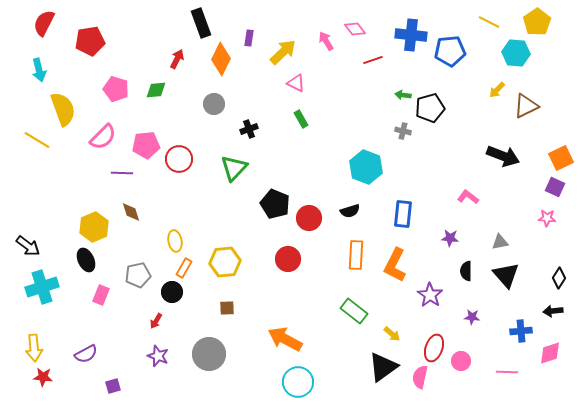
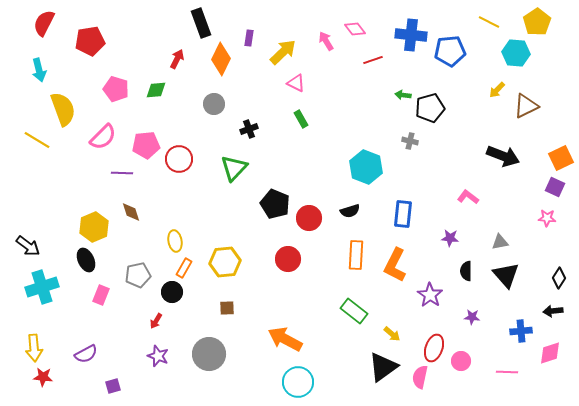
gray cross at (403, 131): moved 7 px right, 10 px down
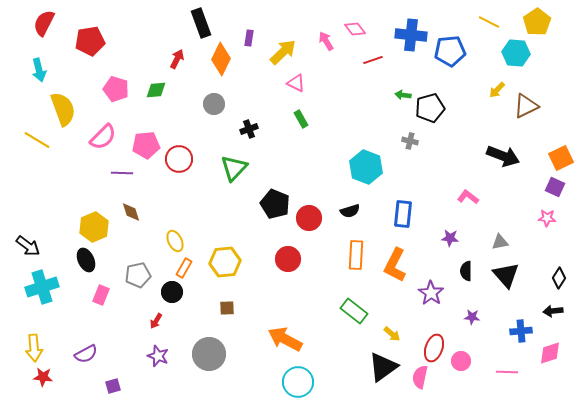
yellow ellipse at (175, 241): rotated 15 degrees counterclockwise
purple star at (430, 295): moved 1 px right, 2 px up
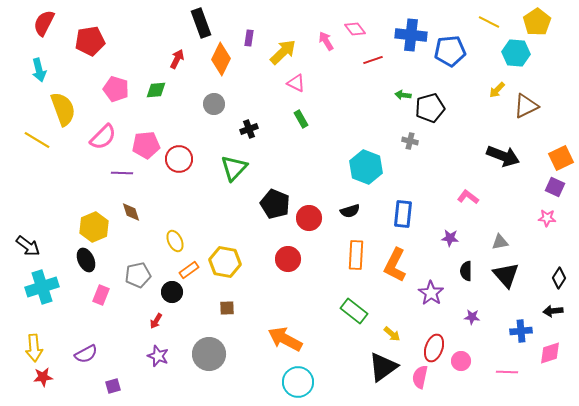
yellow hexagon at (225, 262): rotated 16 degrees clockwise
orange rectangle at (184, 268): moved 5 px right, 2 px down; rotated 24 degrees clockwise
red star at (43, 377): rotated 12 degrees counterclockwise
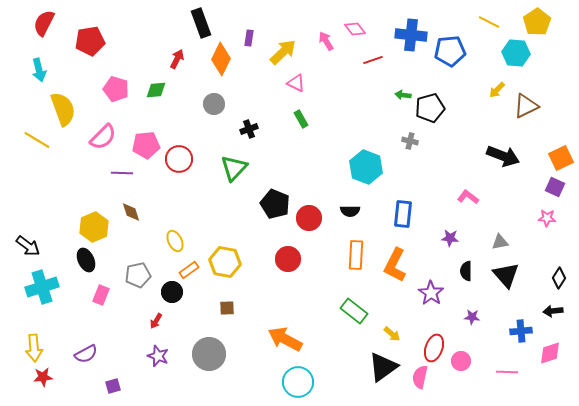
black semicircle at (350, 211): rotated 18 degrees clockwise
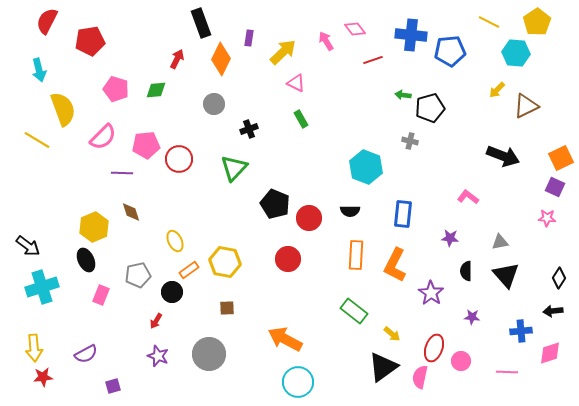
red semicircle at (44, 23): moved 3 px right, 2 px up
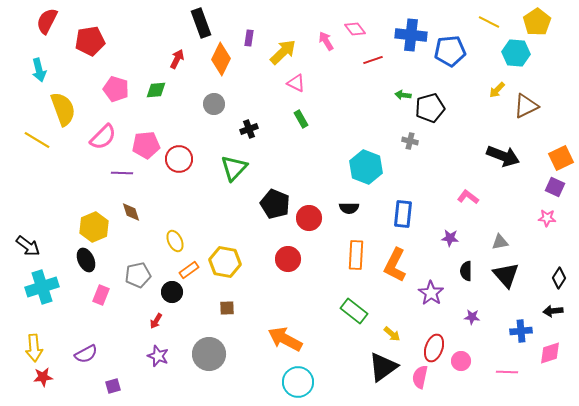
black semicircle at (350, 211): moved 1 px left, 3 px up
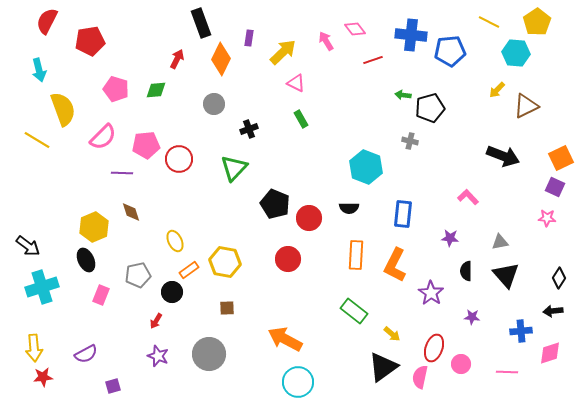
pink L-shape at (468, 197): rotated 10 degrees clockwise
pink circle at (461, 361): moved 3 px down
